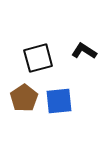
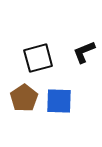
black L-shape: moved 1 px down; rotated 55 degrees counterclockwise
blue square: rotated 8 degrees clockwise
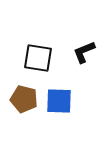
black square: rotated 24 degrees clockwise
brown pentagon: moved 1 px down; rotated 24 degrees counterclockwise
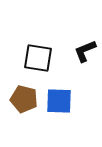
black L-shape: moved 1 px right, 1 px up
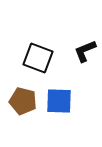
black square: rotated 12 degrees clockwise
brown pentagon: moved 1 px left, 2 px down
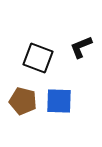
black L-shape: moved 4 px left, 4 px up
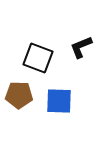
brown pentagon: moved 4 px left, 6 px up; rotated 12 degrees counterclockwise
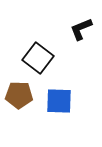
black L-shape: moved 18 px up
black square: rotated 16 degrees clockwise
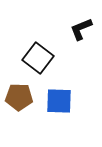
brown pentagon: moved 2 px down
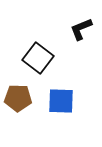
brown pentagon: moved 1 px left, 1 px down
blue square: moved 2 px right
